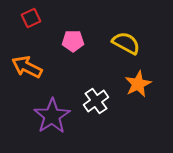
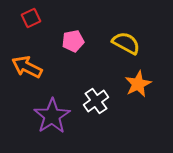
pink pentagon: rotated 10 degrees counterclockwise
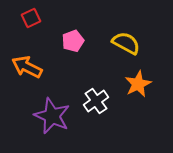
pink pentagon: rotated 10 degrees counterclockwise
purple star: rotated 15 degrees counterclockwise
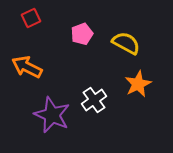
pink pentagon: moved 9 px right, 7 px up
white cross: moved 2 px left, 1 px up
purple star: moved 1 px up
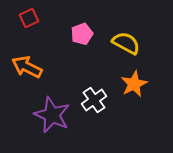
red square: moved 2 px left
orange star: moved 4 px left
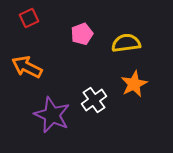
yellow semicircle: rotated 36 degrees counterclockwise
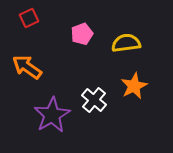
orange arrow: rotated 8 degrees clockwise
orange star: moved 2 px down
white cross: rotated 15 degrees counterclockwise
purple star: rotated 18 degrees clockwise
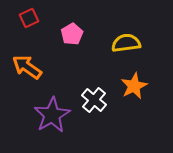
pink pentagon: moved 10 px left; rotated 10 degrees counterclockwise
